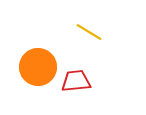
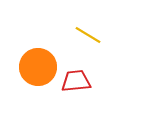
yellow line: moved 1 px left, 3 px down
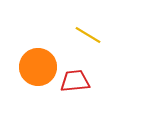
red trapezoid: moved 1 px left
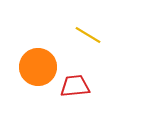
red trapezoid: moved 5 px down
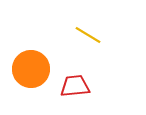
orange circle: moved 7 px left, 2 px down
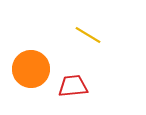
red trapezoid: moved 2 px left
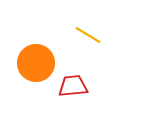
orange circle: moved 5 px right, 6 px up
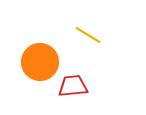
orange circle: moved 4 px right, 1 px up
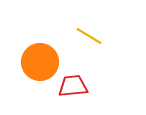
yellow line: moved 1 px right, 1 px down
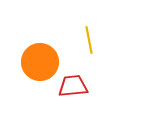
yellow line: moved 4 px down; rotated 48 degrees clockwise
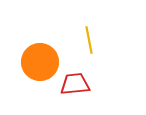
red trapezoid: moved 2 px right, 2 px up
